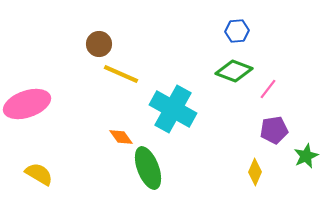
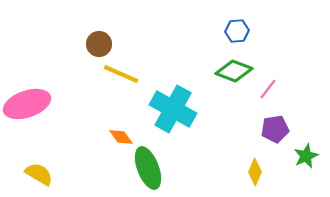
purple pentagon: moved 1 px right, 1 px up
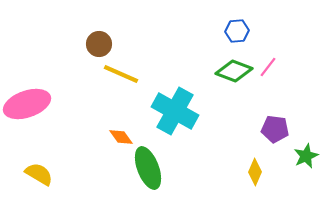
pink line: moved 22 px up
cyan cross: moved 2 px right, 2 px down
purple pentagon: rotated 16 degrees clockwise
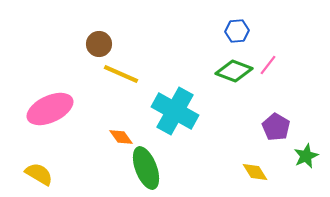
pink line: moved 2 px up
pink ellipse: moved 23 px right, 5 px down; rotated 6 degrees counterclockwise
purple pentagon: moved 1 px right, 2 px up; rotated 24 degrees clockwise
green ellipse: moved 2 px left
yellow diamond: rotated 56 degrees counterclockwise
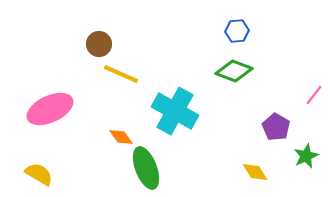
pink line: moved 46 px right, 30 px down
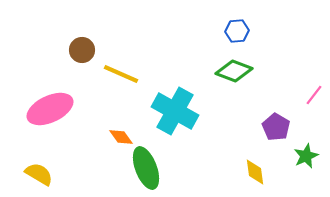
brown circle: moved 17 px left, 6 px down
yellow diamond: rotated 24 degrees clockwise
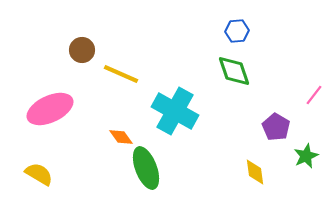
green diamond: rotated 51 degrees clockwise
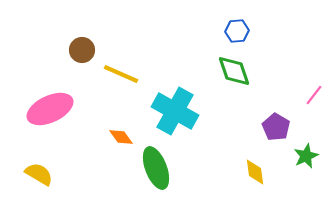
green ellipse: moved 10 px right
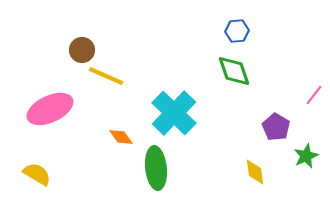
yellow line: moved 15 px left, 2 px down
cyan cross: moved 1 px left, 2 px down; rotated 15 degrees clockwise
green ellipse: rotated 15 degrees clockwise
yellow semicircle: moved 2 px left
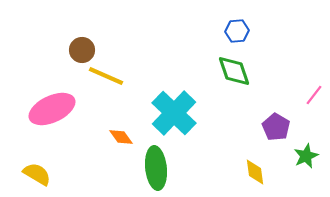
pink ellipse: moved 2 px right
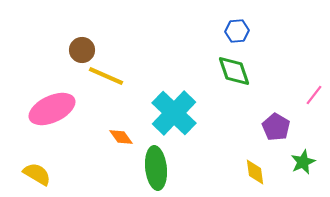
green star: moved 3 px left, 6 px down
